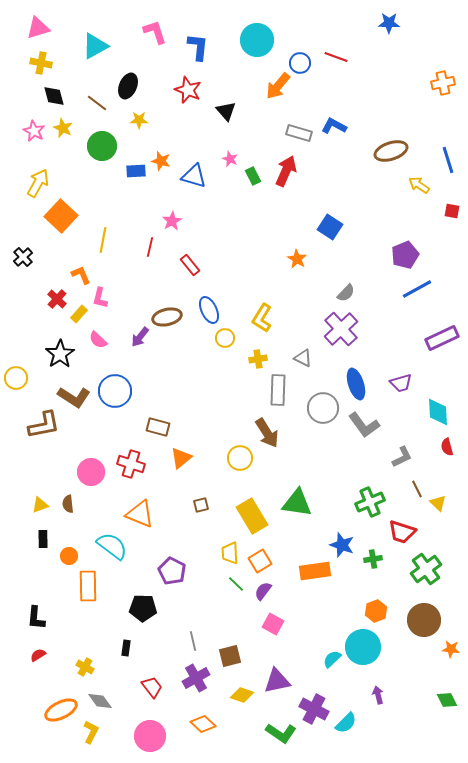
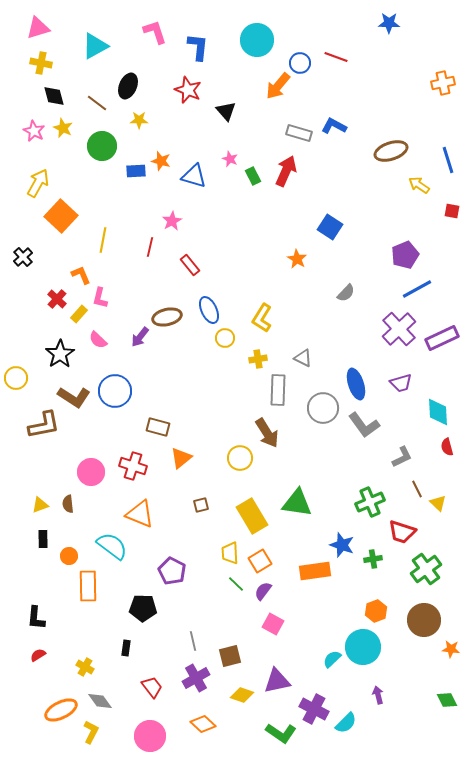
purple cross at (341, 329): moved 58 px right
red cross at (131, 464): moved 2 px right, 2 px down
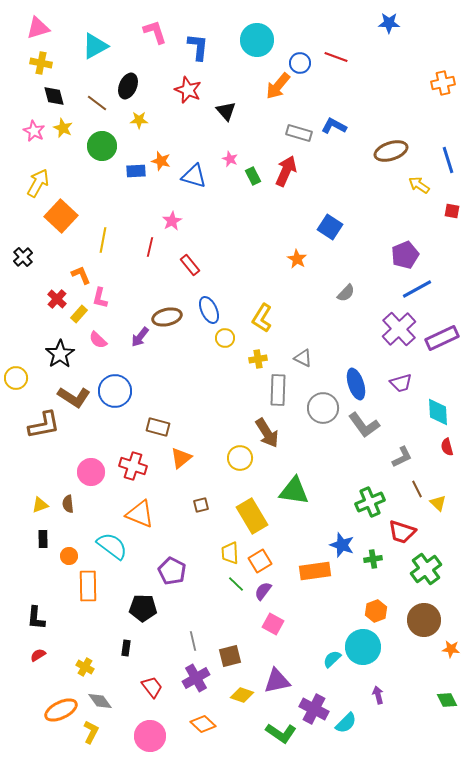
green triangle at (297, 503): moved 3 px left, 12 px up
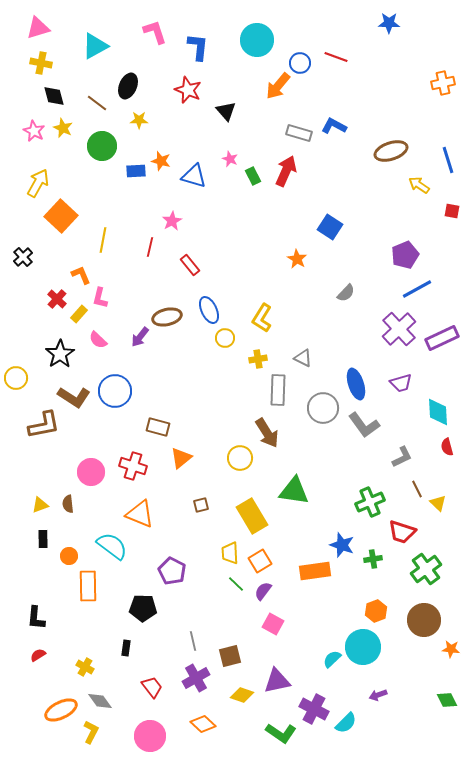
purple arrow at (378, 695): rotated 96 degrees counterclockwise
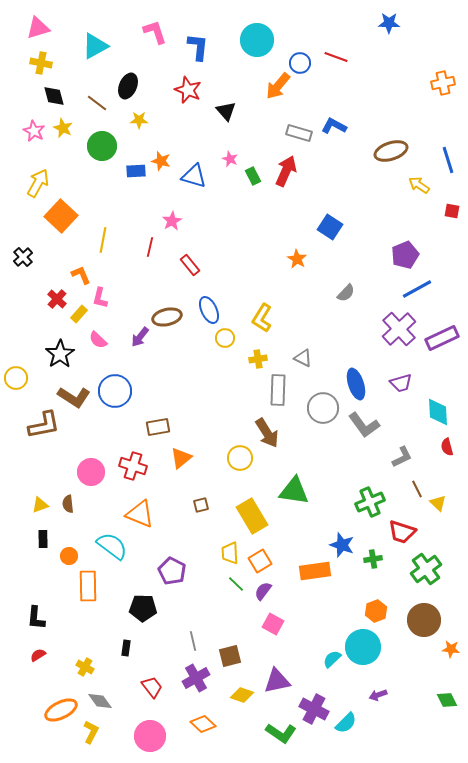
brown rectangle at (158, 427): rotated 25 degrees counterclockwise
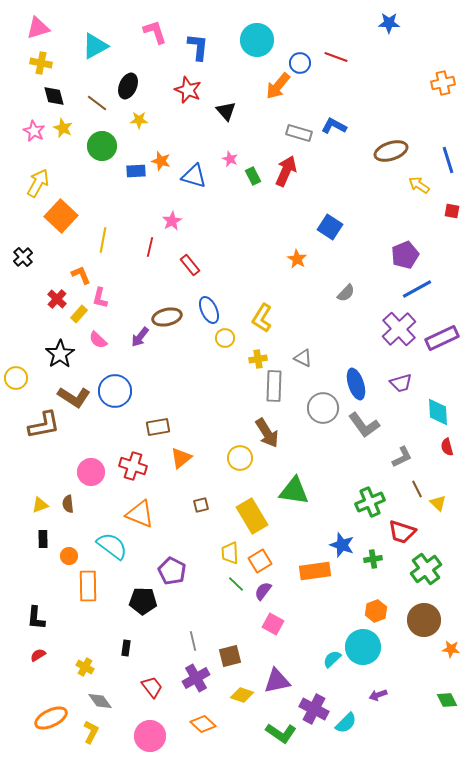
gray rectangle at (278, 390): moved 4 px left, 4 px up
black pentagon at (143, 608): moved 7 px up
orange ellipse at (61, 710): moved 10 px left, 8 px down
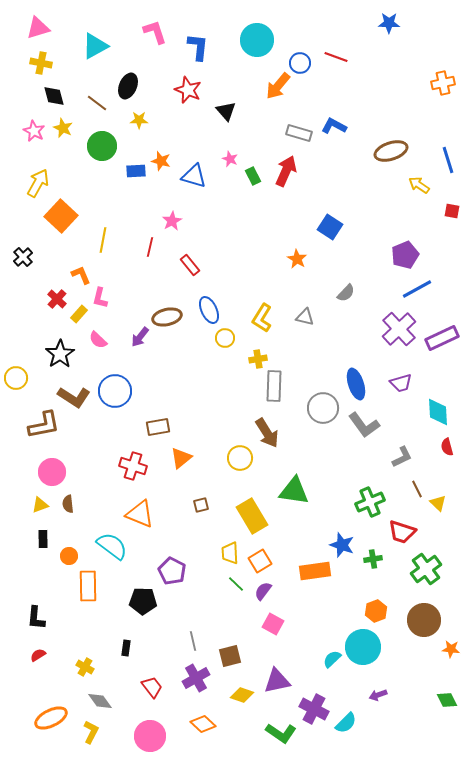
gray triangle at (303, 358): moved 2 px right, 41 px up; rotated 12 degrees counterclockwise
pink circle at (91, 472): moved 39 px left
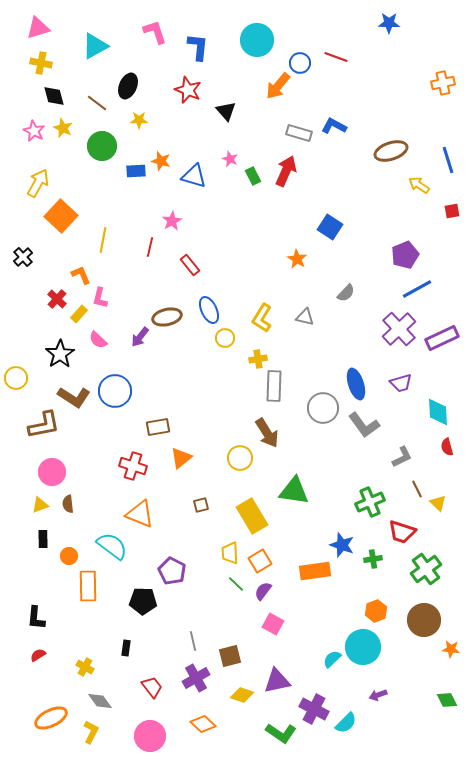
red square at (452, 211): rotated 21 degrees counterclockwise
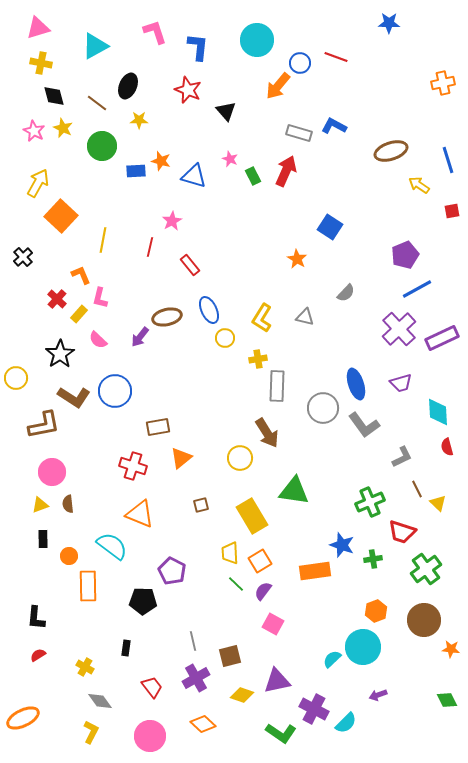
gray rectangle at (274, 386): moved 3 px right
orange ellipse at (51, 718): moved 28 px left
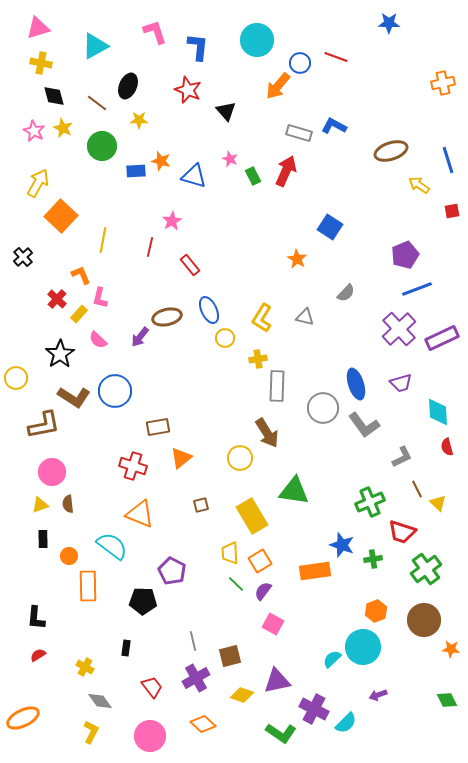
blue line at (417, 289): rotated 8 degrees clockwise
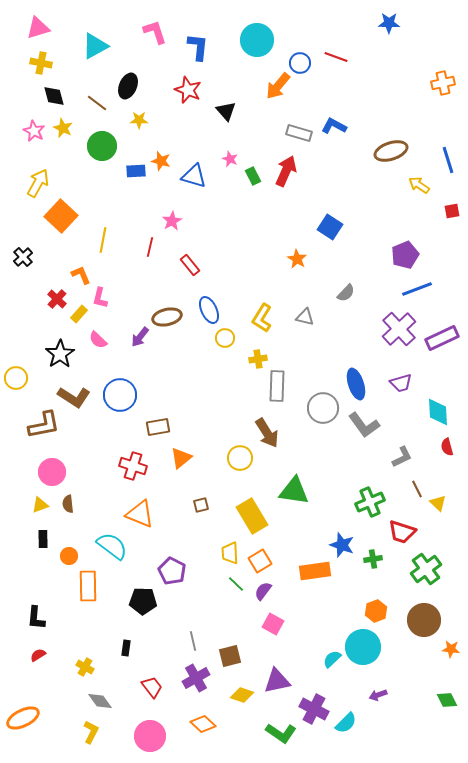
blue circle at (115, 391): moved 5 px right, 4 px down
